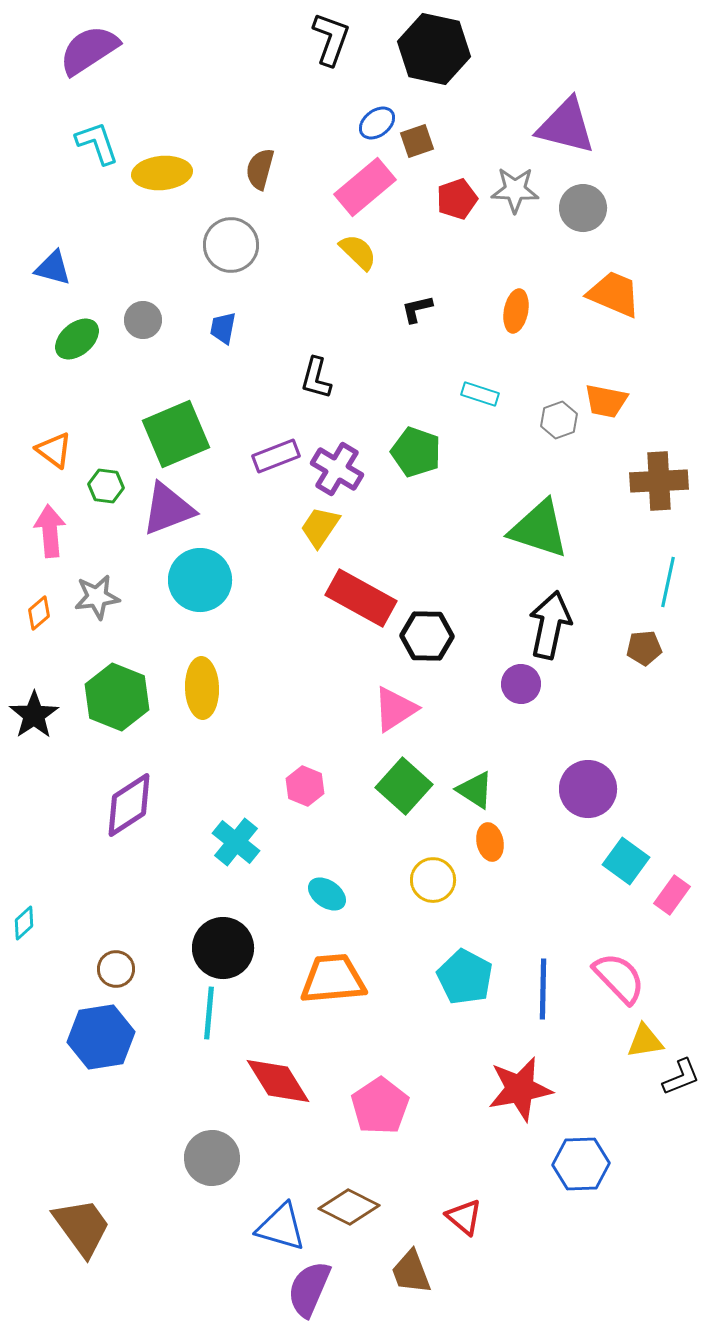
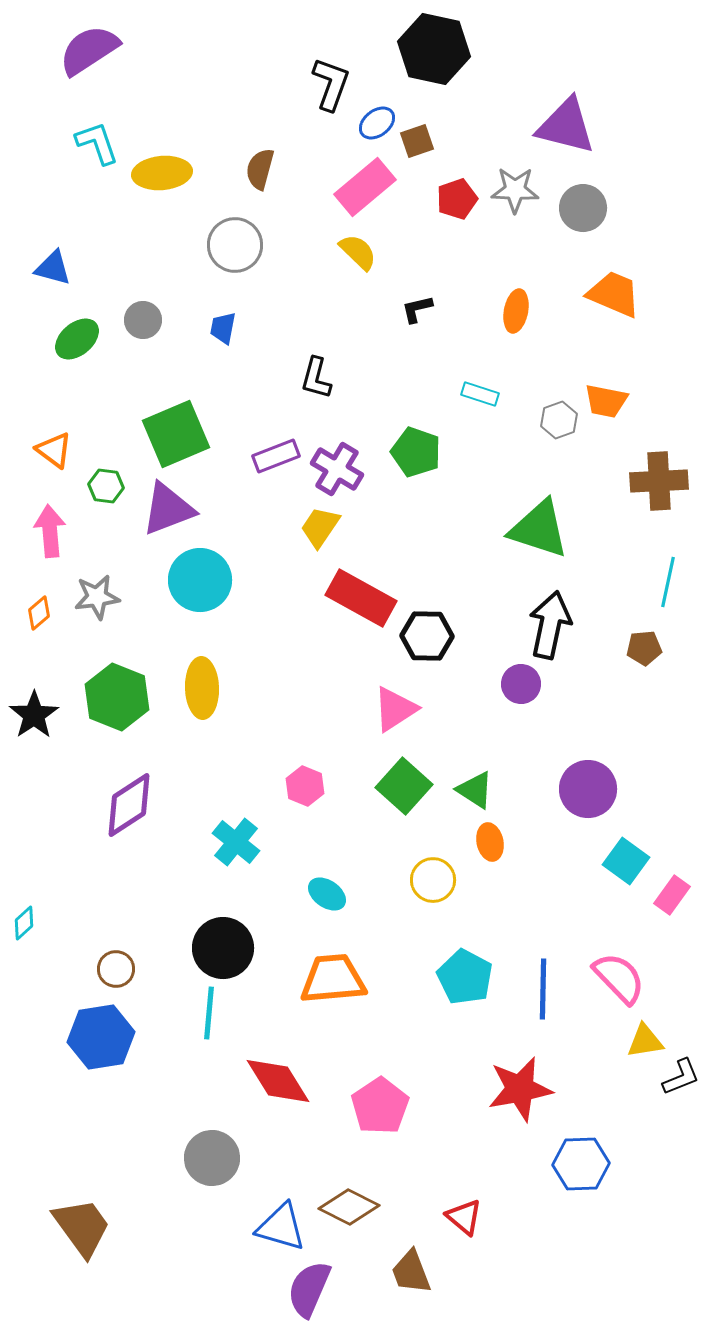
black L-shape at (331, 39): moved 45 px down
gray circle at (231, 245): moved 4 px right
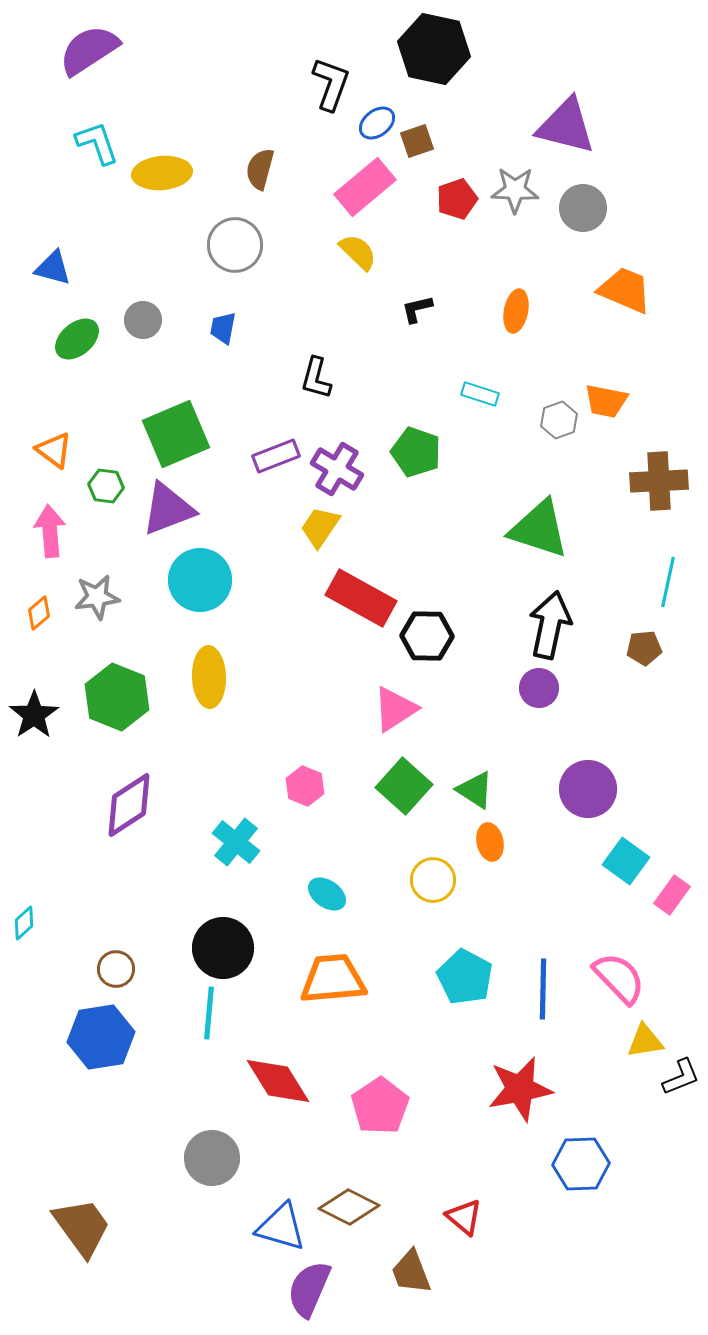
orange trapezoid at (614, 294): moved 11 px right, 4 px up
purple circle at (521, 684): moved 18 px right, 4 px down
yellow ellipse at (202, 688): moved 7 px right, 11 px up
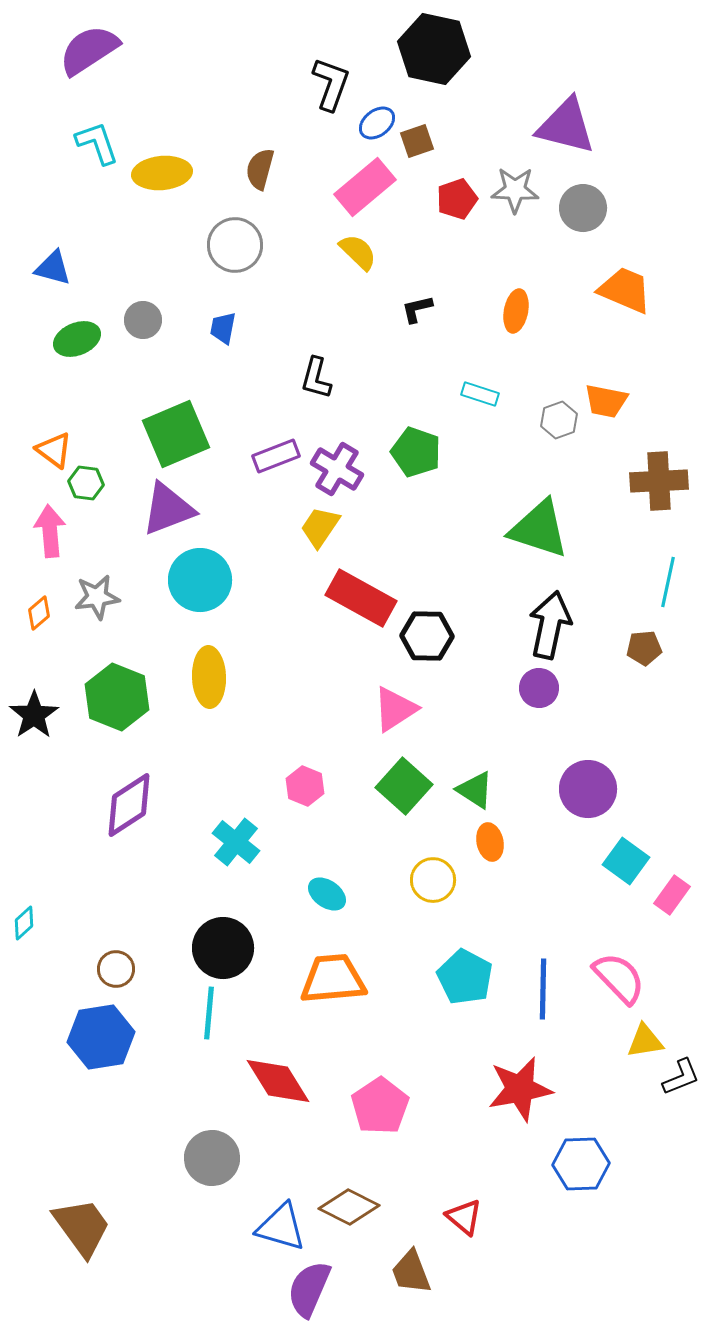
green ellipse at (77, 339): rotated 18 degrees clockwise
green hexagon at (106, 486): moved 20 px left, 3 px up
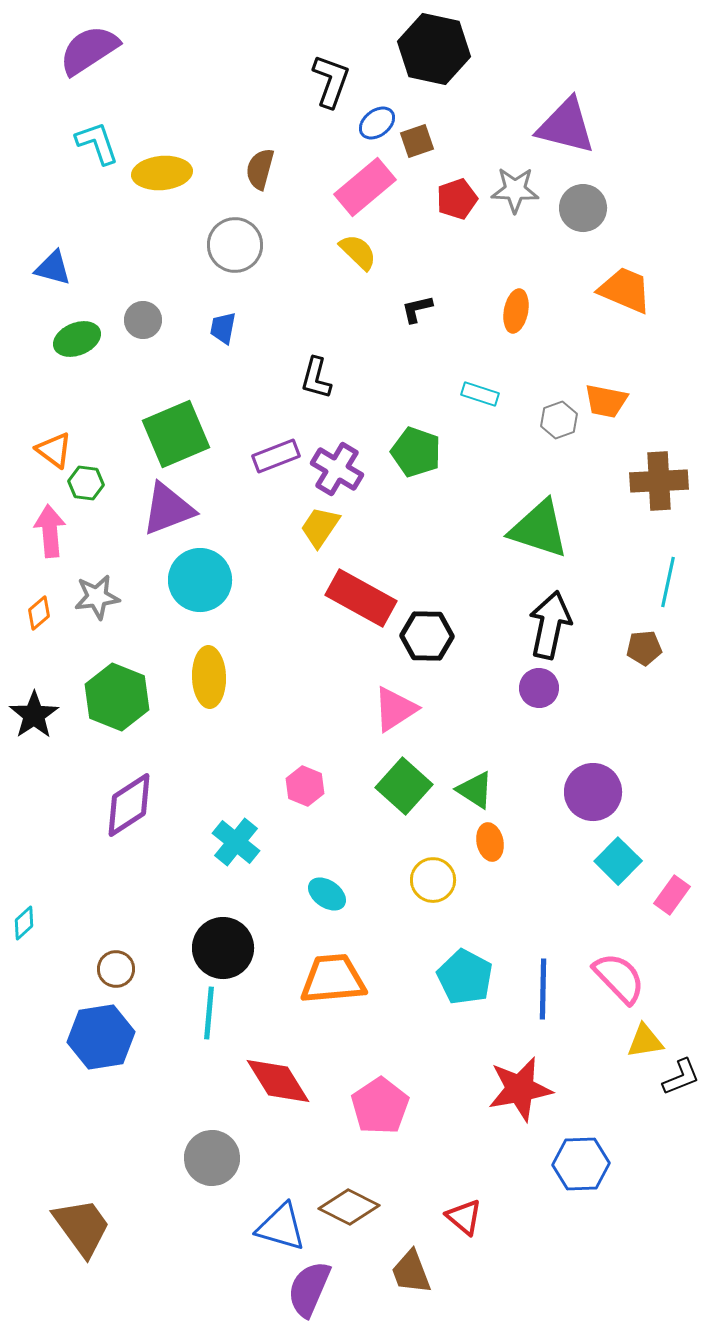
black L-shape at (331, 84): moved 3 px up
purple circle at (588, 789): moved 5 px right, 3 px down
cyan square at (626, 861): moved 8 px left; rotated 9 degrees clockwise
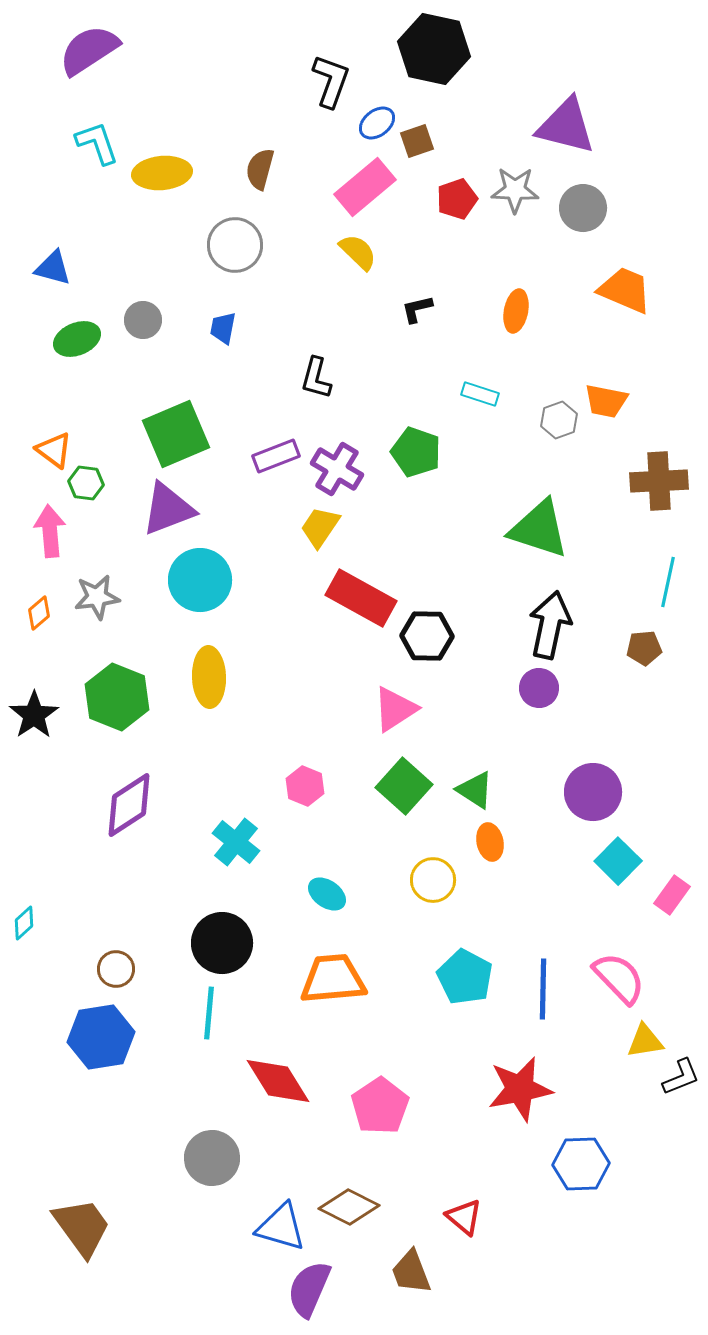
black circle at (223, 948): moved 1 px left, 5 px up
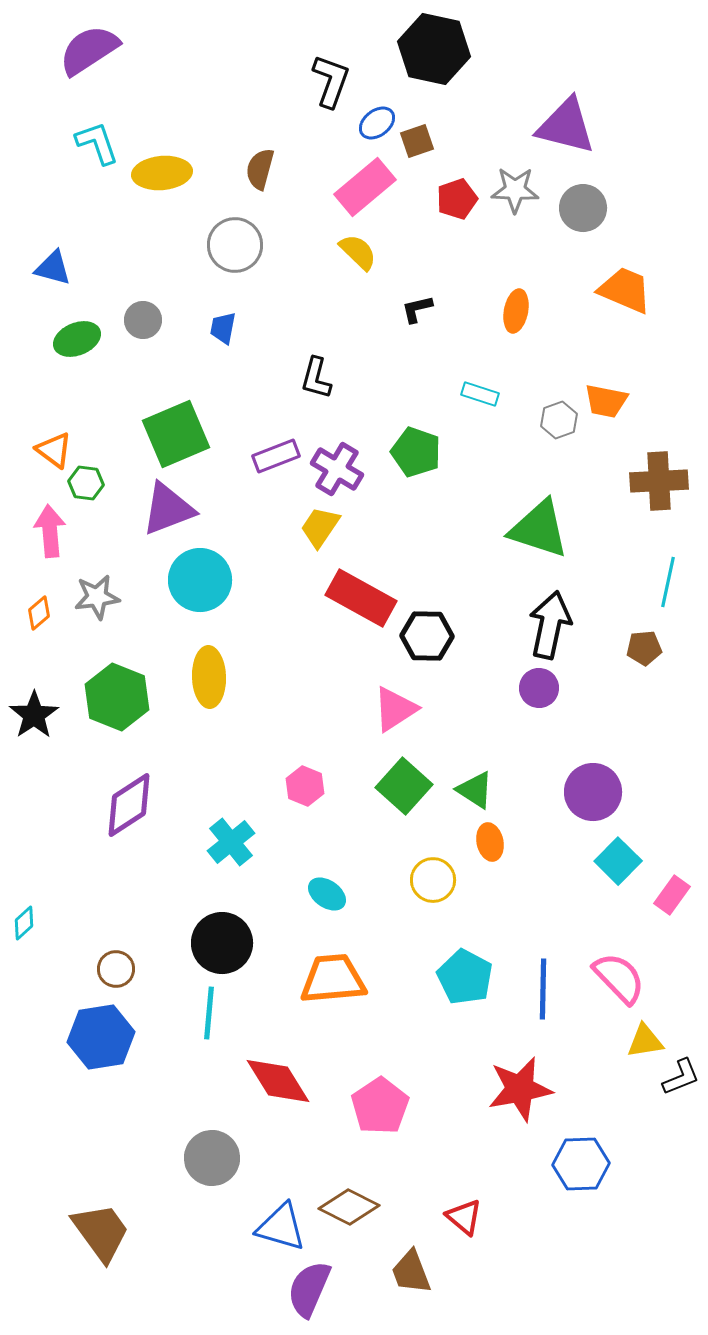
cyan cross at (236, 842): moved 5 px left; rotated 12 degrees clockwise
brown trapezoid at (82, 1227): moved 19 px right, 5 px down
